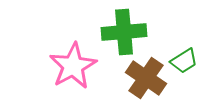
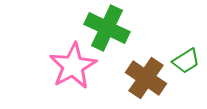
green cross: moved 17 px left, 4 px up; rotated 30 degrees clockwise
green trapezoid: moved 2 px right
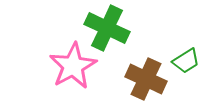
brown cross: moved 1 px down; rotated 9 degrees counterclockwise
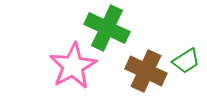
brown cross: moved 8 px up
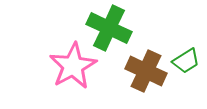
green cross: moved 2 px right
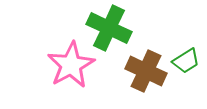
pink star: moved 2 px left, 1 px up
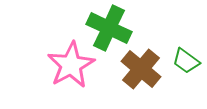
green trapezoid: rotated 68 degrees clockwise
brown cross: moved 5 px left, 2 px up; rotated 15 degrees clockwise
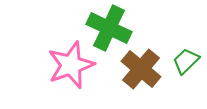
green trapezoid: rotated 100 degrees clockwise
pink star: rotated 9 degrees clockwise
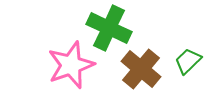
green trapezoid: moved 2 px right
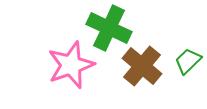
brown cross: moved 1 px right, 3 px up
